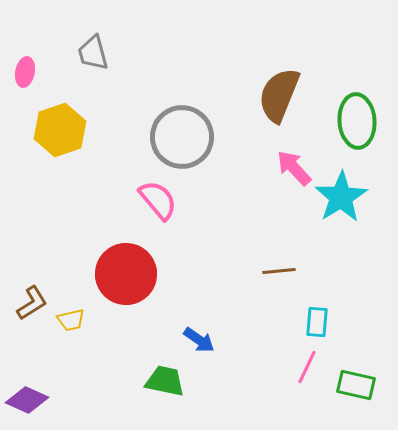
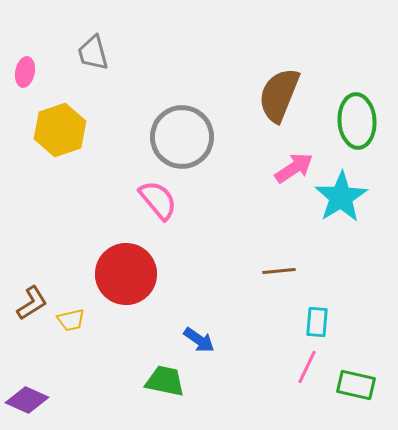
pink arrow: rotated 99 degrees clockwise
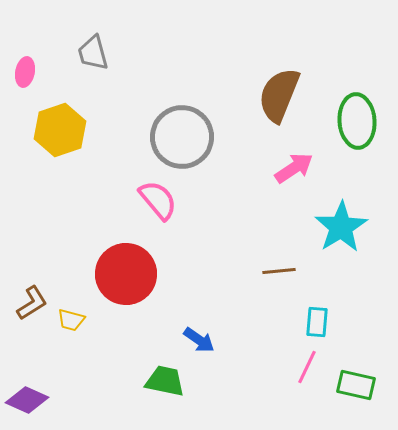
cyan star: moved 30 px down
yellow trapezoid: rotated 28 degrees clockwise
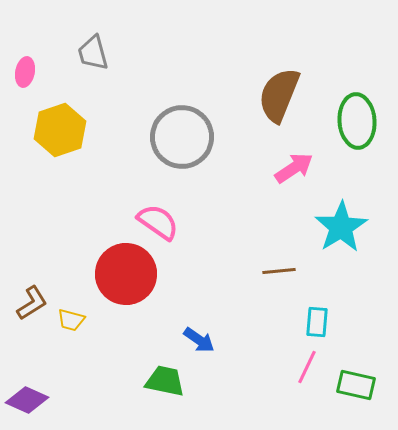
pink semicircle: moved 22 px down; rotated 15 degrees counterclockwise
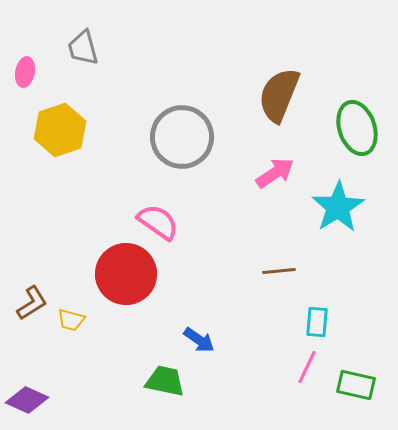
gray trapezoid: moved 10 px left, 5 px up
green ellipse: moved 7 px down; rotated 14 degrees counterclockwise
pink arrow: moved 19 px left, 5 px down
cyan star: moved 3 px left, 20 px up
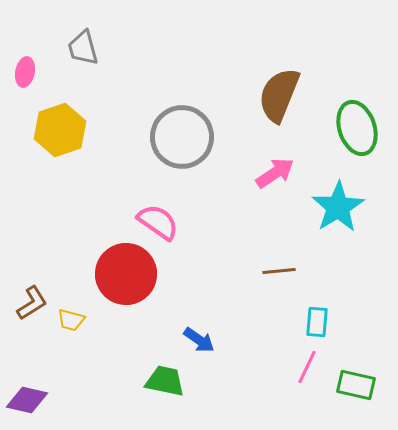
purple diamond: rotated 12 degrees counterclockwise
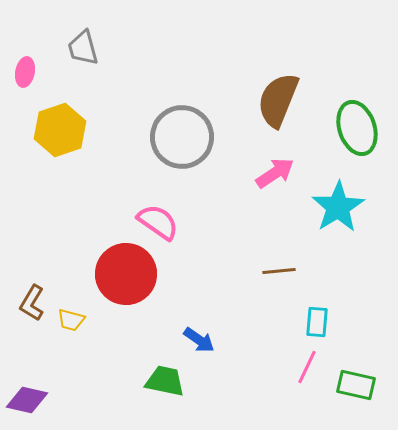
brown semicircle: moved 1 px left, 5 px down
brown L-shape: rotated 153 degrees clockwise
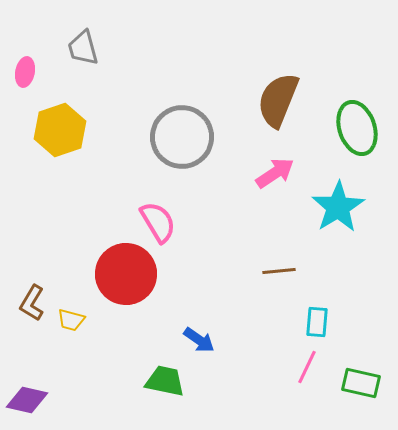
pink semicircle: rotated 24 degrees clockwise
green rectangle: moved 5 px right, 2 px up
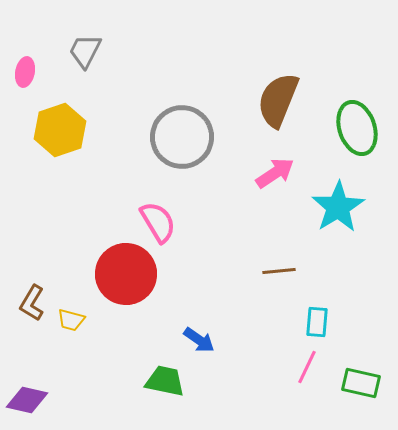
gray trapezoid: moved 2 px right, 3 px down; rotated 42 degrees clockwise
